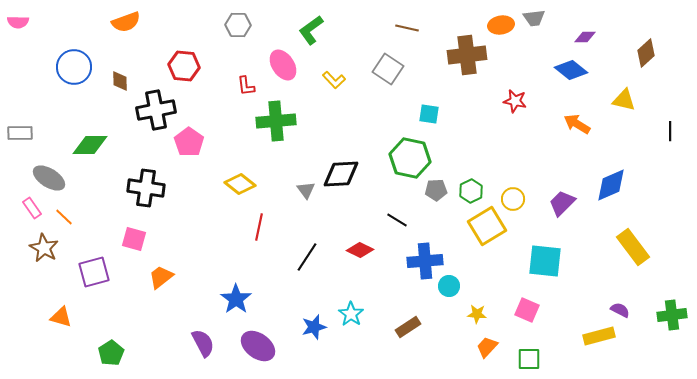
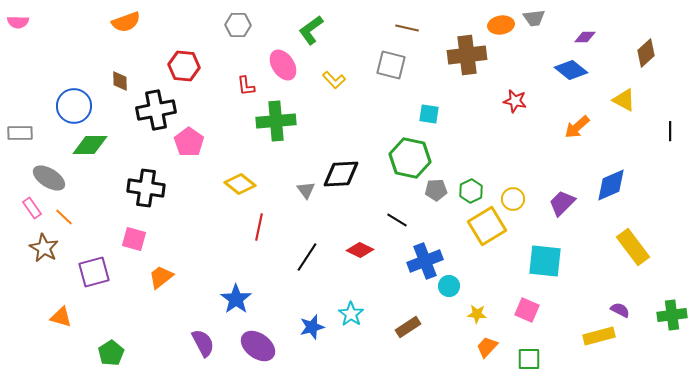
blue circle at (74, 67): moved 39 px down
gray square at (388, 69): moved 3 px right, 4 px up; rotated 20 degrees counterclockwise
yellow triangle at (624, 100): rotated 15 degrees clockwise
orange arrow at (577, 124): moved 3 px down; rotated 72 degrees counterclockwise
blue cross at (425, 261): rotated 16 degrees counterclockwise
blue star at (314, 327): moved 2 px left
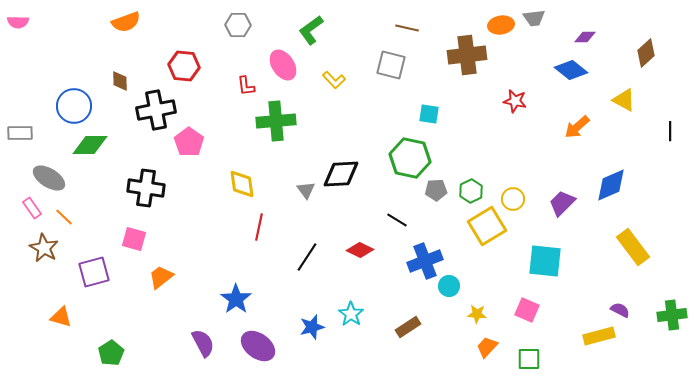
yellow diamond at (240, 184): moved 2 px right; rotated 44 degrees clockwise
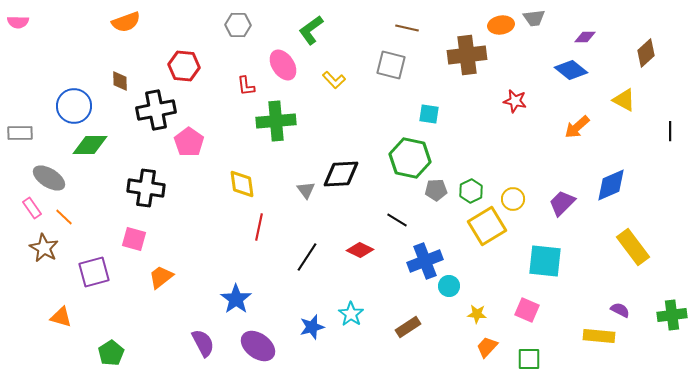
yellow rectangle at (599, 336): rotated 20 degrees clockwise
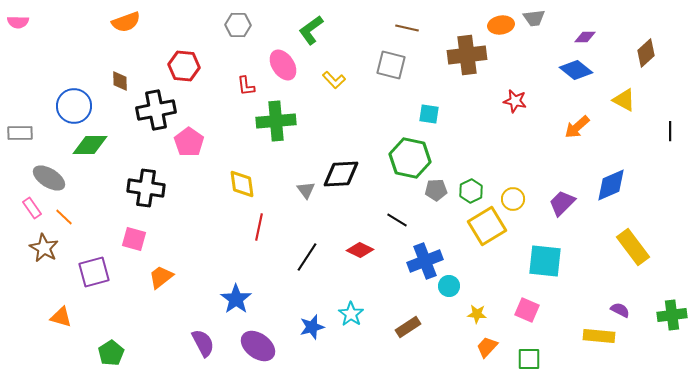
blue diamond at (571, 70): moved 5 px right
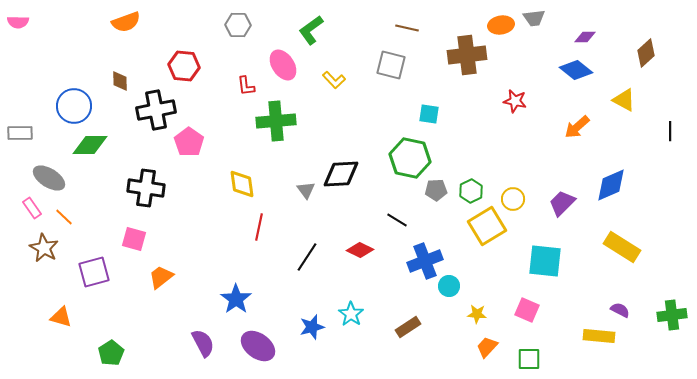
yellow rectangle at (633, 247): moved 11 px left; rotated 21 degrees counterclockwise
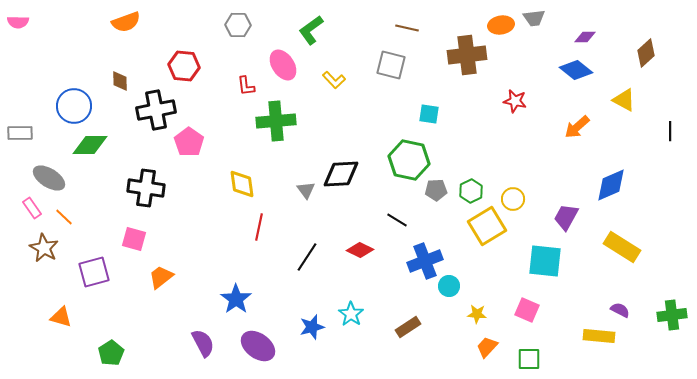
green hexagon at (410, 158): moved 1 px left, 2 px down
purple trapezoid at (562, 203): moved 4 px right, 14 px down; rotated 16 degrees counterclockwise
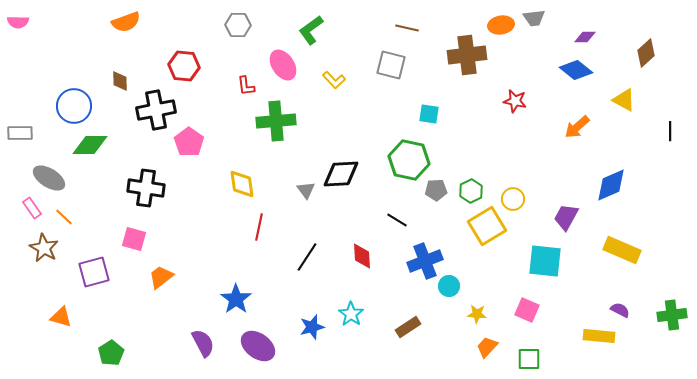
yellow rectangle at (622, 247): moved 3 px down; rotated 9 degrees counterclockwise
red diamond at (360, 250): moved 2 px right, 6 px down; rotated 60 degrees clockwise
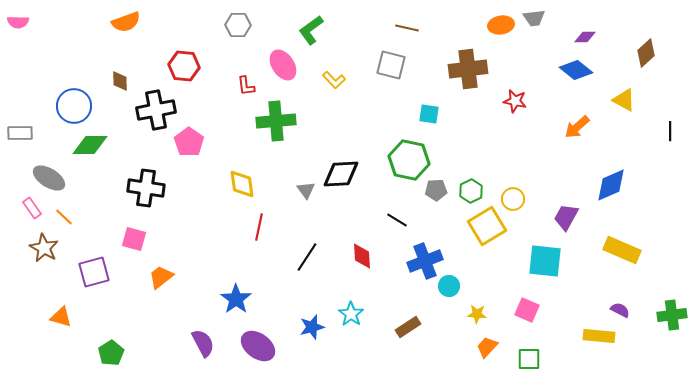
brown cross at (467, 55): moved 1 px right, 14 px down
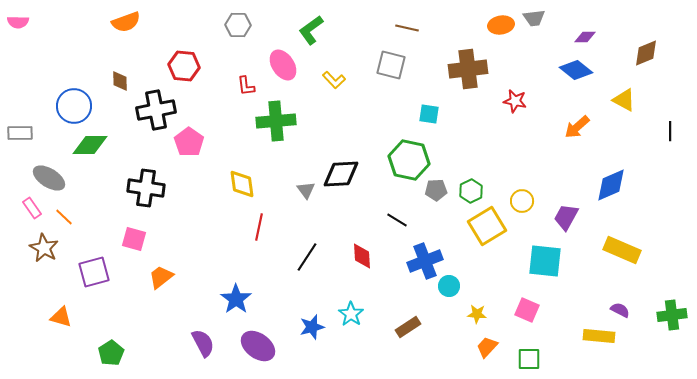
brown diamond at (646, 53): rotated 20 degrees clockwise
yellow circle at (513, 199): moved 9 px right, 2 px down
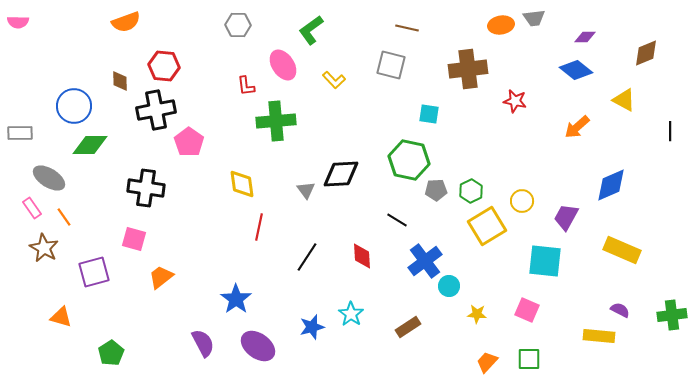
red hexagon at (184, 66): moved 20 px left
orange line at (64, 217): rotated 12 degrees clockwise
blue cross at (425, 261): rotated 16 degrees counterclockwise
orange trapezoid at (487, 347): moved 15 px down
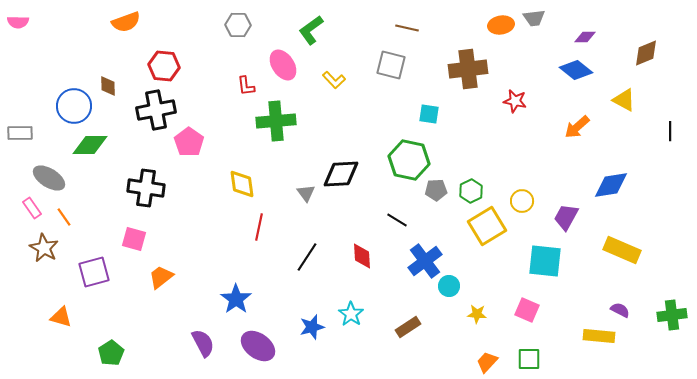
brown diamond at (120, 81): moved 12 px left, 5 px down
blue diamond at (611, 185): rotated 15 degrees clockwise
gray triangle at (306, 190): moved 3 px down
